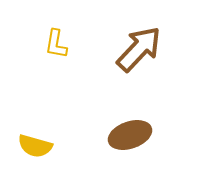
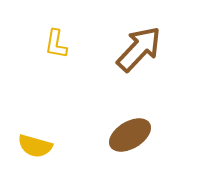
brown ellipse: rotated 12 degrees counterclockwise
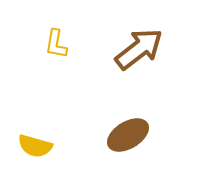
brown arrow: rotated 9 degrees clockwise
brown ellipse: moved 2 px left
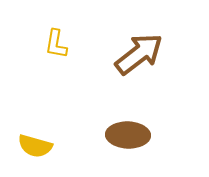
brown arrow: moved 5 px down
brown ellipse: rotated 33 degrees clockwise
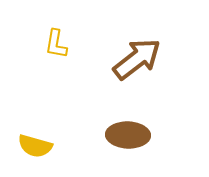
brown arrow: moved 2 px left, 5 px down
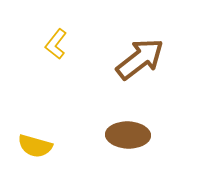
yellow L-shape: rotated 28 degrees clockwise
brown arrow: moved 3 px right
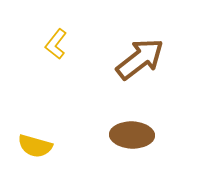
brown ellipse: moved 4 px right
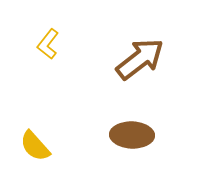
yellow L-shape: moved 8 px left
yellow semicircle: rotated 32 degrees clockwise
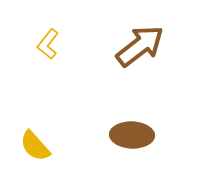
brown arrow: moved 13 px up
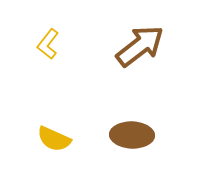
yellow semicircle: moved 19 px right, 7 px up; rotated 24 degrees counterclockwise
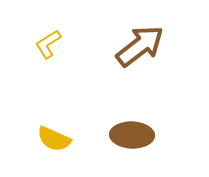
yellow L-shape: rotated 20 degrees clockwise
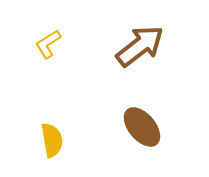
brown ellipse: moved 10 px right, 8 px up; rotated 48 degrees clockwise
yellow semicircle: moved 2 px left, 1 px down; rotated 124 degrees counterclockwise
